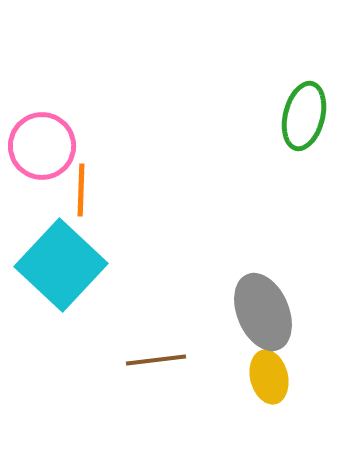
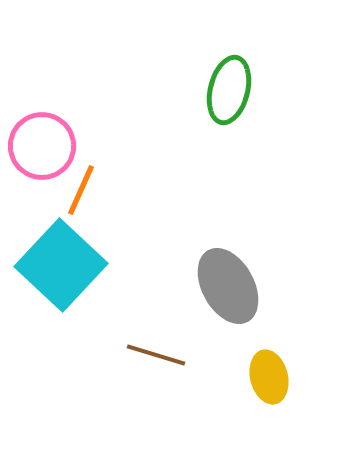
green ellipse: moved 75 px left, 26 px up
orange line: rotated 22 degrees clockwise
gray ellipse: moved 35 px left, 26 px up; rotated 6 degrees counterclockwise
brown line: moved 5 px up; rotated 24 degrees clockwise
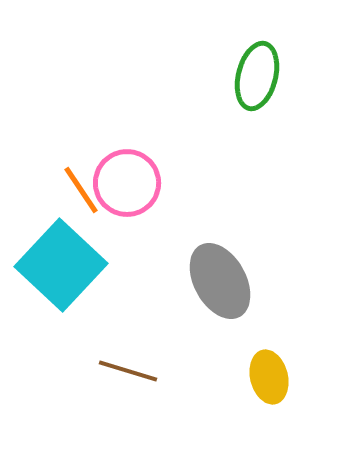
green ellipse: moved 28 px right, 14 px up
pink circle: moved 85 px right, 37 px down
orange line: rotated 58 degrees counterclockwise
gray ellipse: moved 8 px left, 5 px up
brown line: moved 28 px left, 16 px down
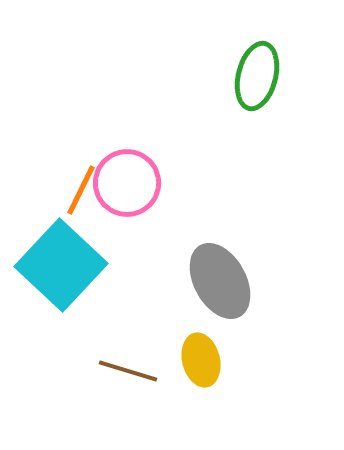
orange line: rotated 60 degrees clockwise
yellow ellipse: moved 68 px left, 17 px up
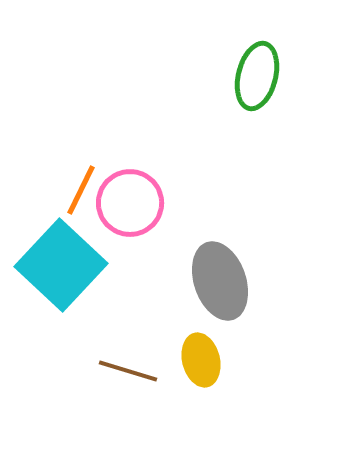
pink circle: moved 3 px right, 20 px down
gray ellipse: rotated 10 degrees clockwise
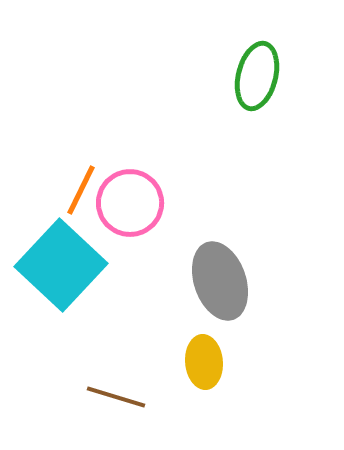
yellow ellipse: moved 3 px right, 2 px down; rotated 9 degrees clockwise
brown line: moved 12 px left, 26 px down
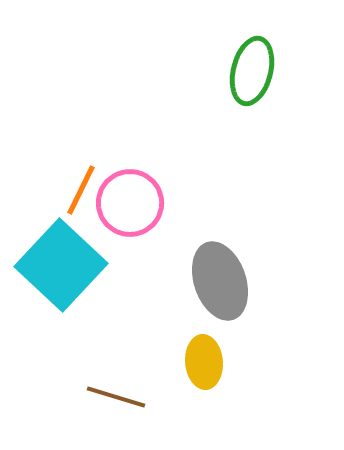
green ellipse: moved 5 px left, 5 px up
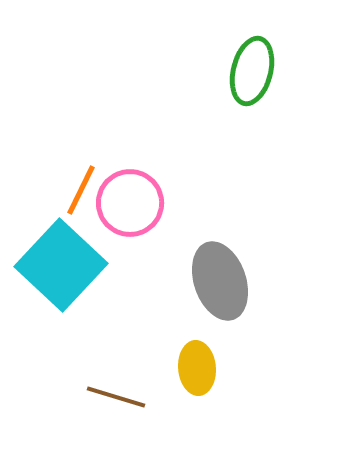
yellow ellipse: moved 7 px left, 6 px down
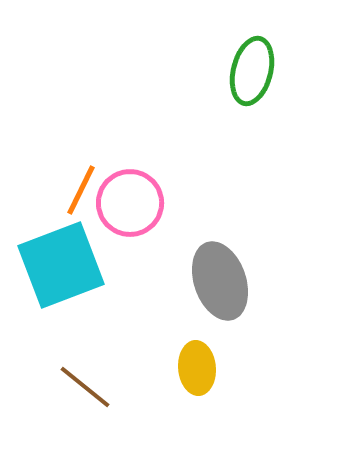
cyan square: rotated 26 degrees clockwise
brown line: moved 31 px left, 10 px up; rotated 22 degrees clockwise
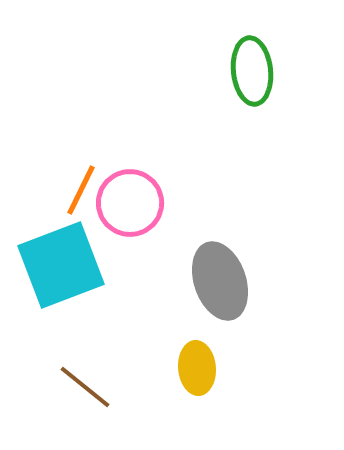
green ellipse: rotated 20 degrees counterclockwise
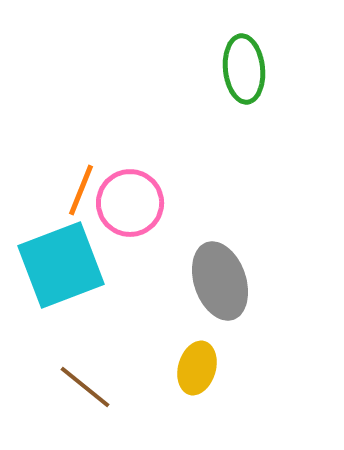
green ellipse: moved 8 px left, 2 px up
orange line: rotated 4 degrees counterclockwise
yellow ellipse: rotated 21 degrees clockwise
